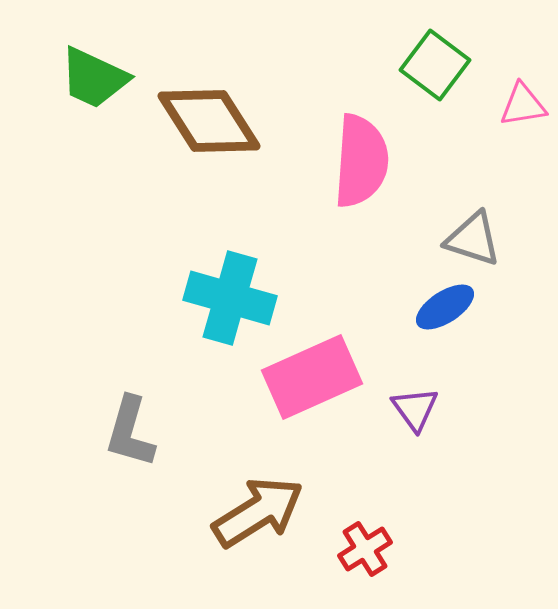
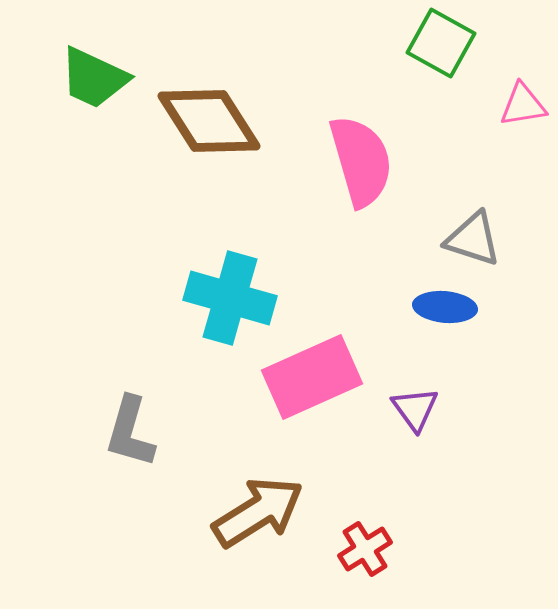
green square: moved 6 px right, 22 px up; rotated 8 degrees counterclockwise
pink semicircle: rotated 20 degrees counterclockwise
blue ellipse: rotated 38 degrees clockwise
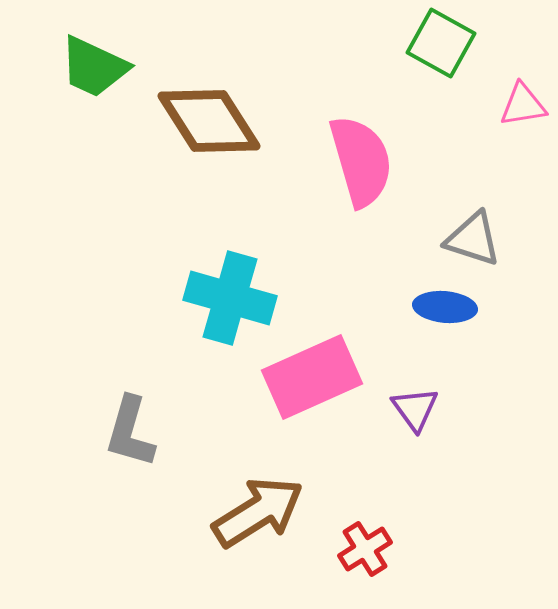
green trapezoid: moved 11 px up
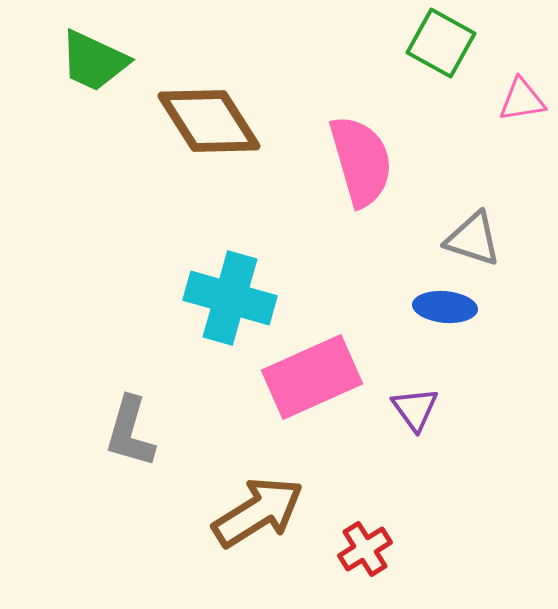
green trapezoid: moved 6 px up
pink triangle: moved 1 px left, 5 px up
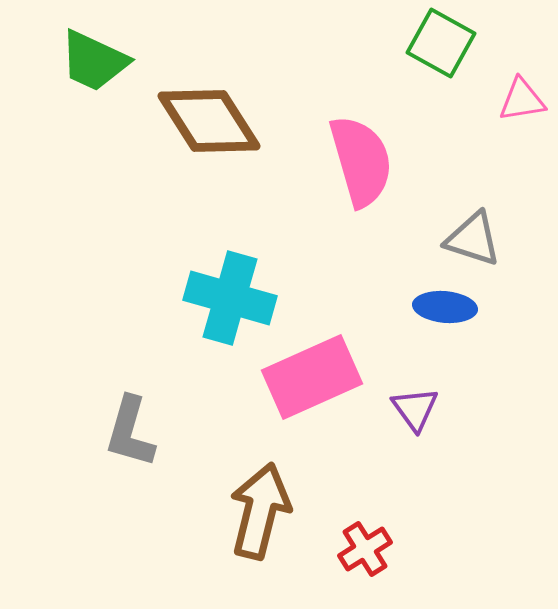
brown arrow: moved 2 px right, 1 px up; rotated 44 degrees counterclockwise
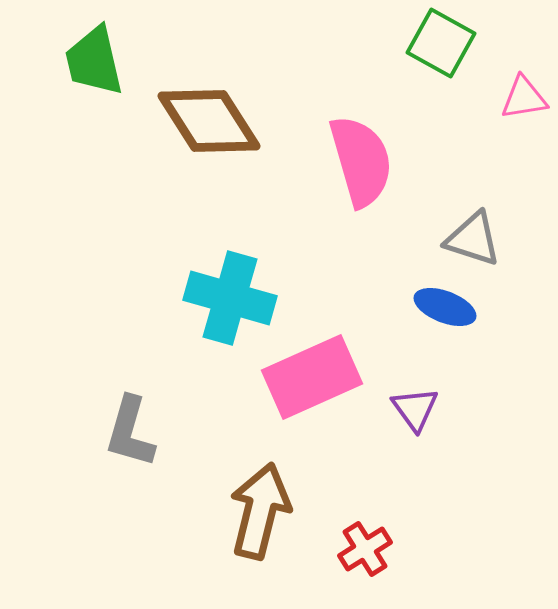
green trapezoid: rotated 52 degrees clockwise
pink triangle: moved 2 px right, 2 px up
blue ellipse: rotated 16 degrees clockwise
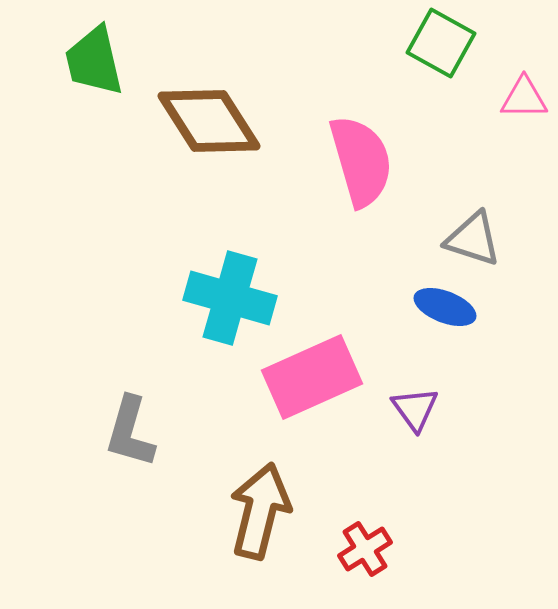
pink triangle: rotated 9 degrees clockwise
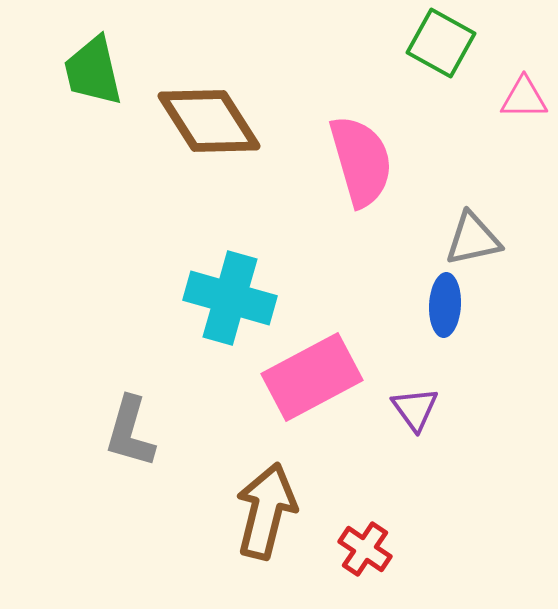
green trapezoid: moved 1 px left, 10 px down
gray triangle: rotated 30 degrees counterclockwise
blue ellipse: moved 2 px up; rotated 72 degrees clockwise
pink rectangle: rotated 4 degrees counterclockwise
brown arrow: moved 6 px right
red cross: rotated 24 degrees counterclockwise
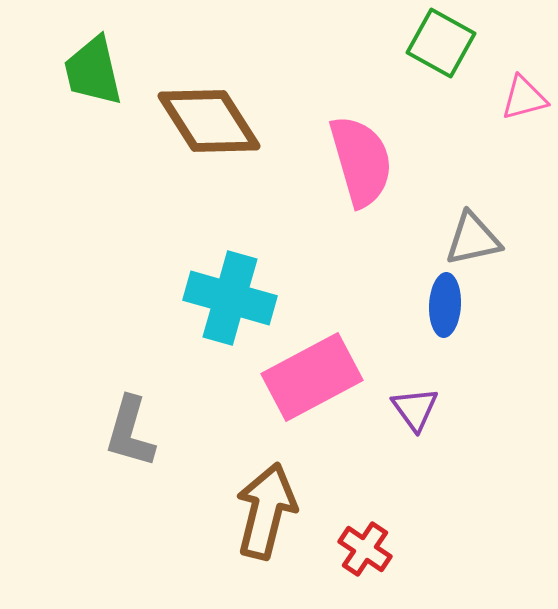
pink triangle: rotated 15 degrees counterclockwise
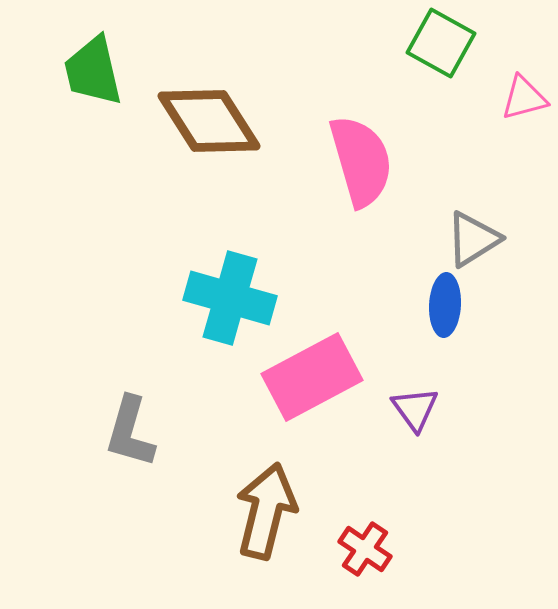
gray triangle: rotated 20 degrees counterclockwise
